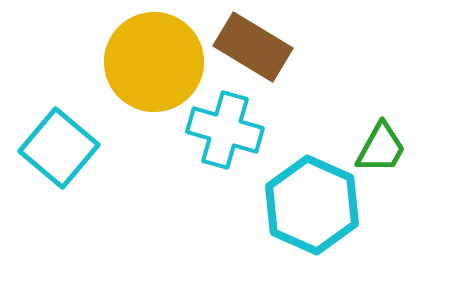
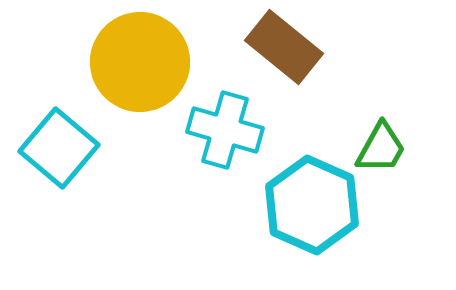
brown rectangle: moved 31 px right; rotated 8 degrees clockwise
yellow circle: moved 14 px left
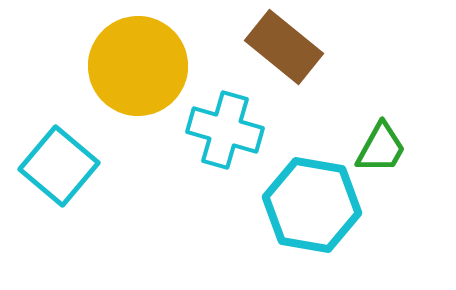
yellow circle: moved 2 px left, 4 px down
cyan square: moved 18 px down
cyan hexagon: rotated 14 degrees counterclockwise
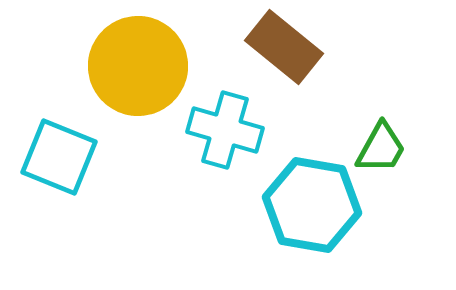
cyan square: moved 9 px up; rotated 18 degrees counterclockwise
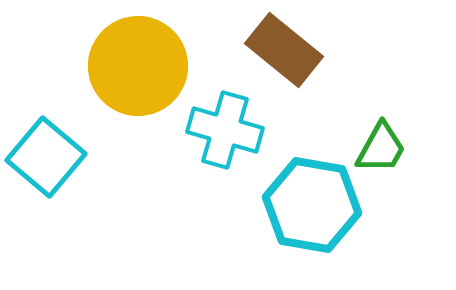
brown rectangle: moved 3 px down
cyan square: moved 13 px left; rotated 18 degrees clockwise
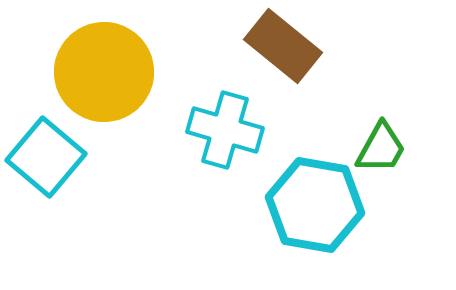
brown rectangle: moved 1 px left, 4 px up
yellow circle: moved 34 px left, 6 px down
cyan hexagon: moved 3 px right
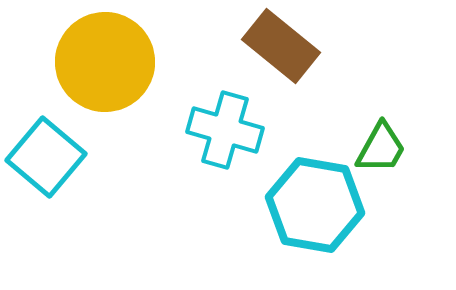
brown rectangle: moved 2 px left
yellow circle: moved 1 px right, 10 px up
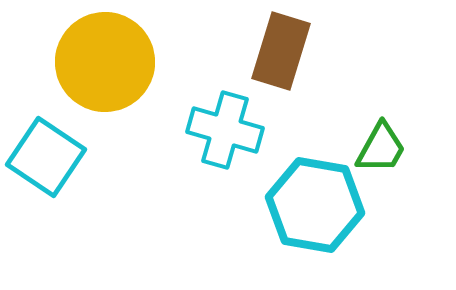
brown rectangle: moved 5 px down; rotated 68 degrees clockwise
cyan square: rotated 6 degrees counterclockwise
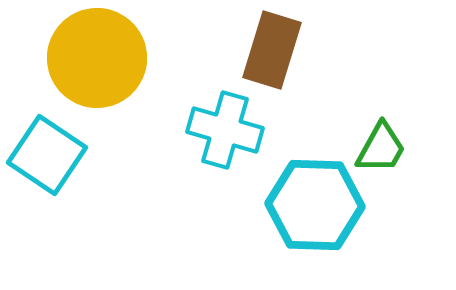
brown rectangle: moved 9 px left, 1 px up
yellow circle: moved 8 px left, 4 px up
cyan square: moved 1 px right, 2 px up
cyan hexagon: rotated 8 degrees counterclockwise
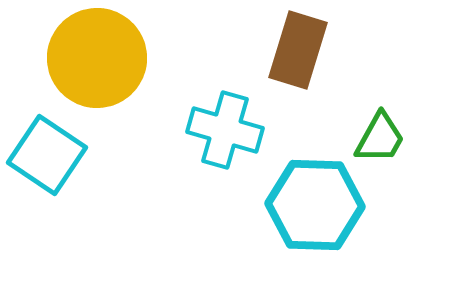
brown rectangle: moved 26 px right
green trapezoid: moved 1 px left, 10 px up
